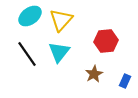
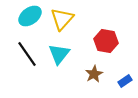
yellow triangle: moved 1 px right, 1 px up
red hexagon: rotated 15 degrees clockwise
cyan triangle: moved 2 px down
blue rectangle: rotated 32 degrees clockwise
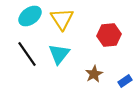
yellow triangle: rotated 15 degrees counterclockwise
red hexagon: moved 3 px right, 6 px up; rotated 15 degrees counterclockwise
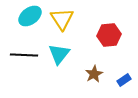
black line: moved 3 px left, 1 px down; rotated 52 degrees counterclockwise
blue rectangle: moved 1 px left, 1 px up
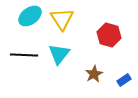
red hexagon: rotated 20 degrees clockwise
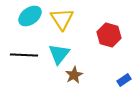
brown star: moved 20 px left, 1 px down
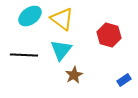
yellow triangle: rotated 20 degrees counterclockwise
cyan triangle: moved 2 px right, 4 px up
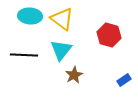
cyan ellipse: rotated 40 degrees clockwise
